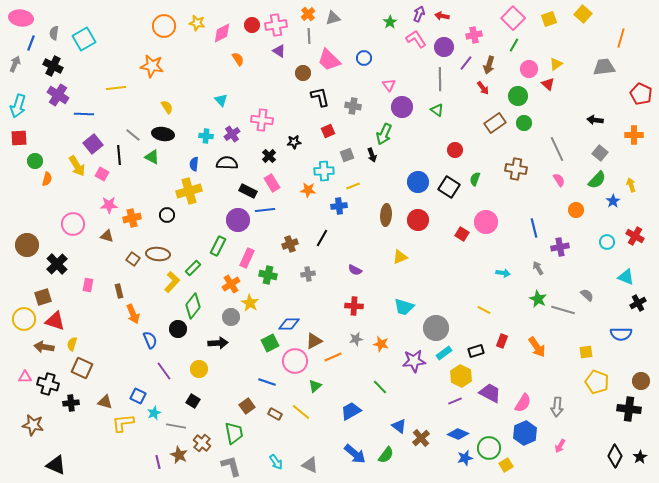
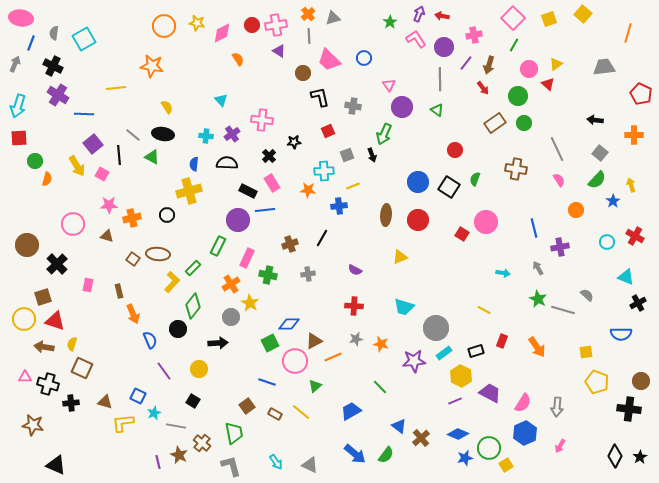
orange line at (621, 38): moved 7 px right, 5 px up
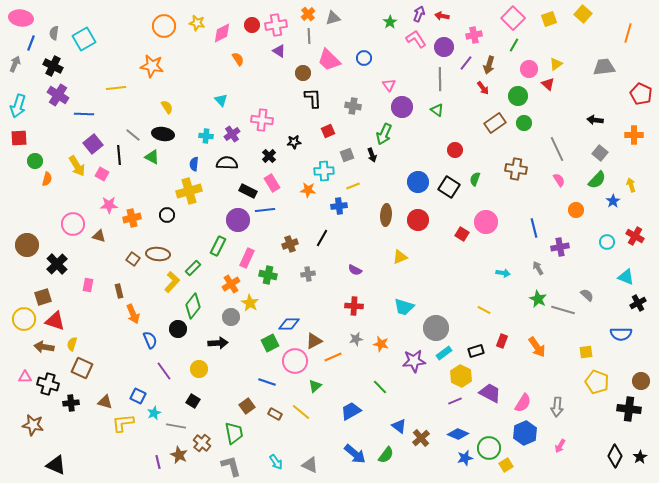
black L-shape at (320, 97): moved 7 px left, 1 px down; rotated 10 degrees clockwise
brown triangle at (107, 236): moved 8 px left
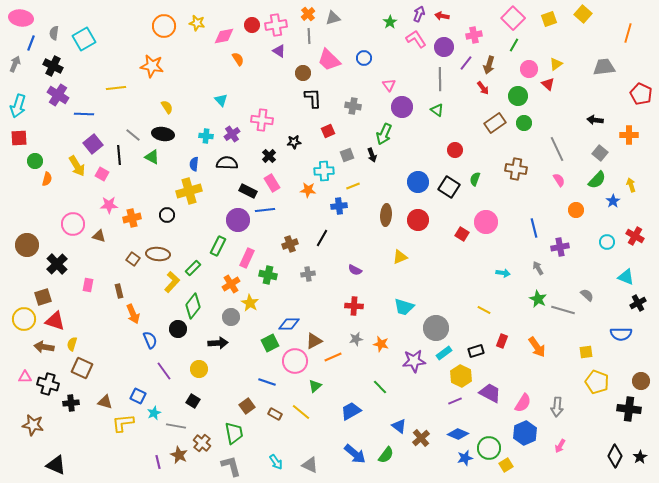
pink diamond at (222, 33): moved 2 px right, 3 px down; rotated 15 degrees clockwise
orange cross at (634, 135): moved 5 px left
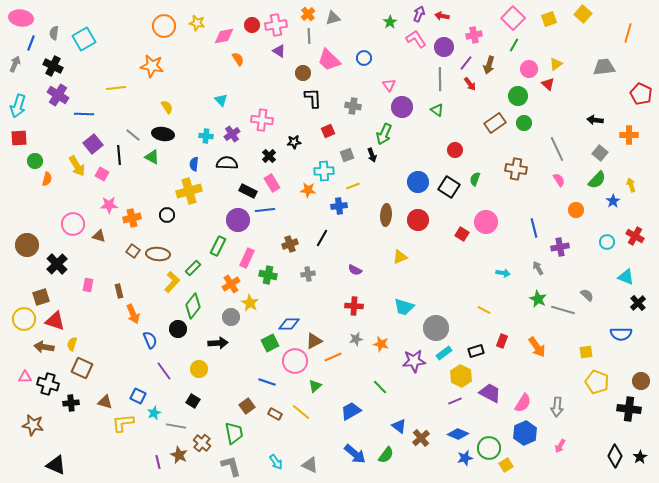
red arrow at (483, 88): moved 13 px left, 4 px up
brown square at (133, 259): moved 8 px up
brown square at (43, 297): moved 2 px left
black cross at (638, 303): rotated 14 degrees counterclockwise
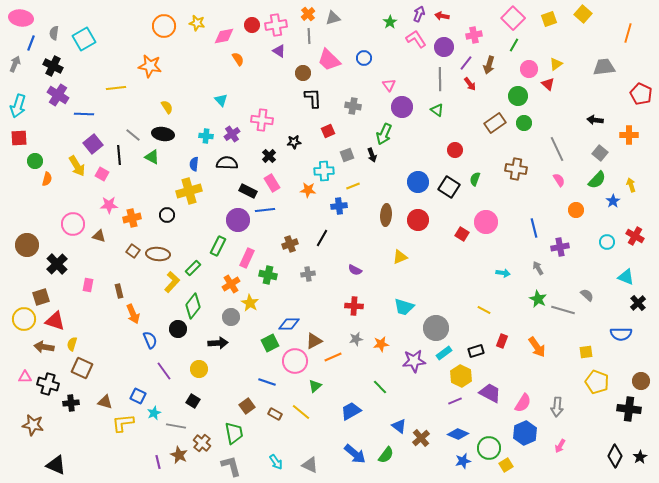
orange star at (152, 66): moved 2 px left
orange star at (381, 344): rotated 21 degrees counterclockwise
blue star at (465, 458): moved 2 px left, 3 px down
